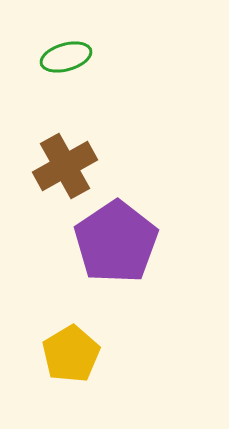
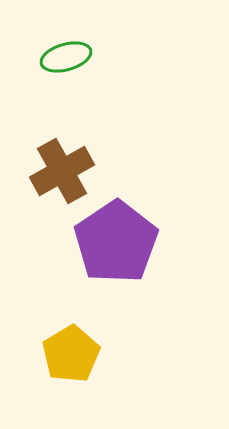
brown cross: moved 3 px left, 5 px down
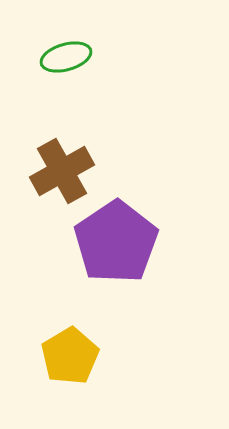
yellow pentagon: moved 1 px left, 2 px down
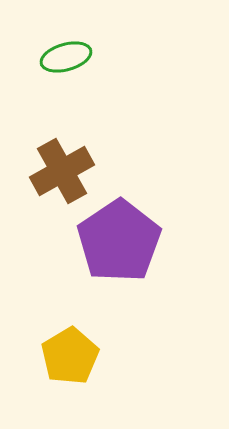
purple pentagon: moved 3 px right, 1 px up
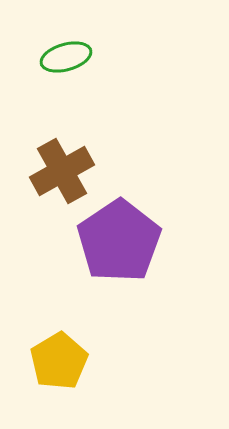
yellow pentagon: moved 11 px left, 5 px down
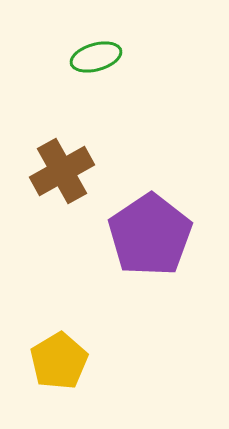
green ellipse: moved 30 px right
purple pentagon: moved 31 px right, 6 px up
